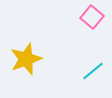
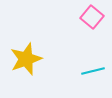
cyan line: rotated 25 degrees clockwise
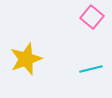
cyan line: moved 2 px left, 2 px up
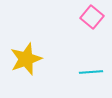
cyan line: moved 3 px down; rotated 10 degrees clockwise
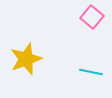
cyan line: rotated 15 degrees clockwise
